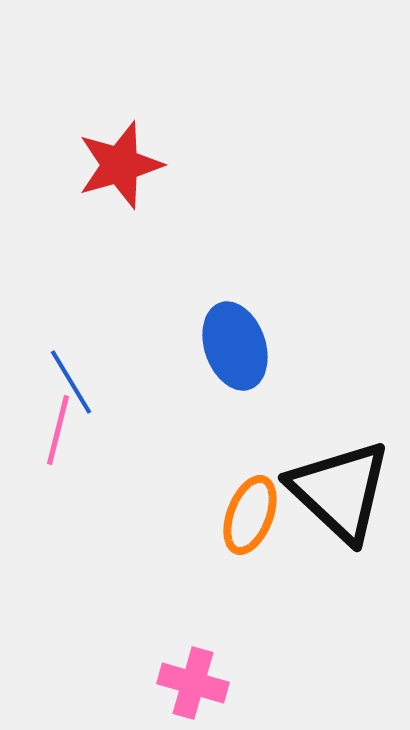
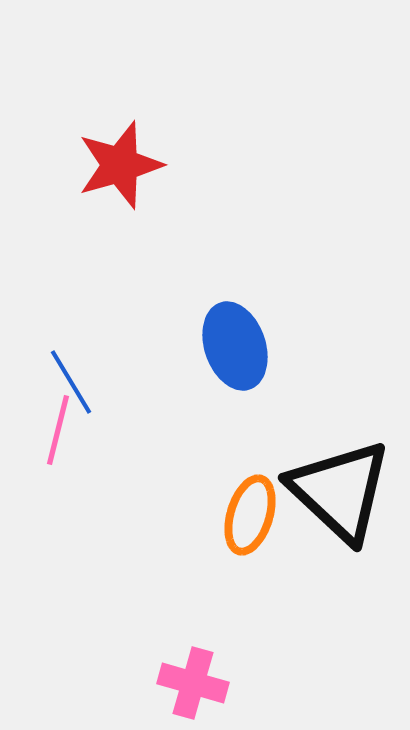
orange ellipse: rotated 4 degrees counterclockwise
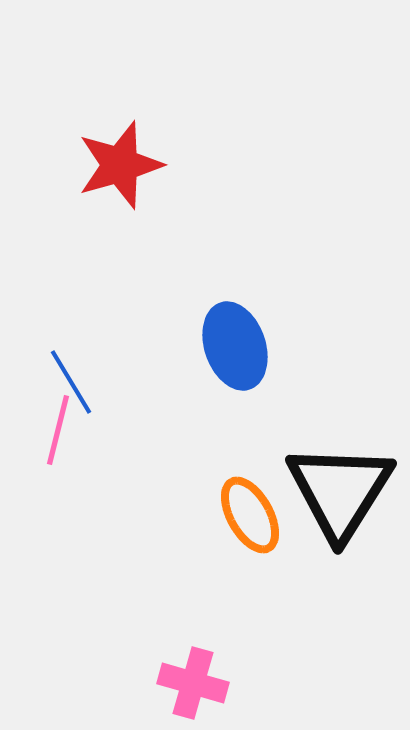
black triangle: rotated 19 degrees clockwise
orange ellipse: rotated 46 degrees counterclockwise
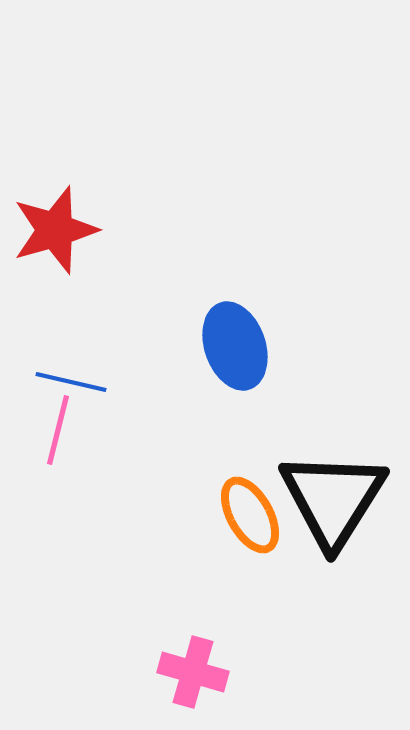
red star: moved 65 px left, 65 px down
blue line: rotated 46 degrees counterclockwise
black triangle: moved 7 px left, 8 px down
pink cross: moved 11 px up
